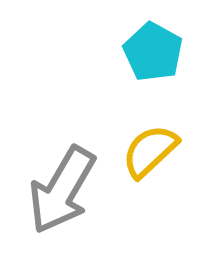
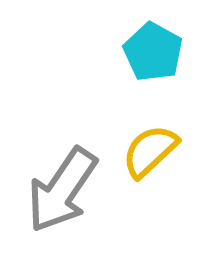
gray arrow: rotated 4 degrees clockwise
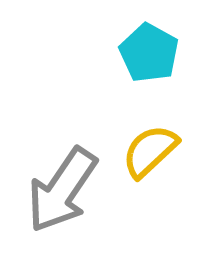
cyan pentagon: moved 4 px left, 1 px down
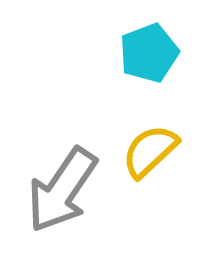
cyan pentagon: rotated 22 degrees clockwise
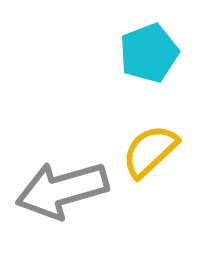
gray arrow: rotated 40 degrees clockwise
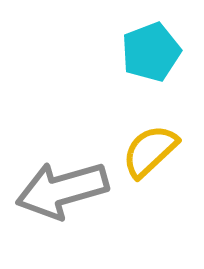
cyan pentagon: moved 2 px right, 1 px up
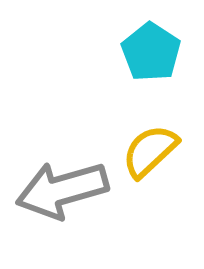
cyan pentagon: rotated 18 degrees counterclockwise
